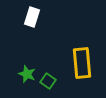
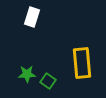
green star: rotated 24 degrees counterclockwise
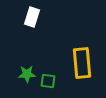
green square: rotated 28 degrees counterclockwise
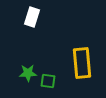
green star: moved 1 px right, 1 px up
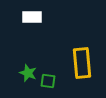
white rectangle: rotated 72 degrees clockwise
green star: rotated 24 degrees clockwise
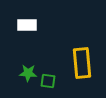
white rectangle: moved 5 px left, 8 px down
green star: rotated 18 degrees counterclockwise
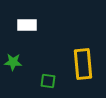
yellow rectangle: moved 1 px right, 1 px down
green star: moved 15 px left, 11 px up
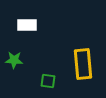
green star: moved 1 px right, 2 px up
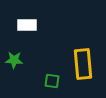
green square: moved 4 px right
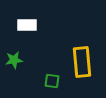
green star: rotated 12 degrees counterclockwise
yellow rectangle: moved 1 px left, 2 px up
